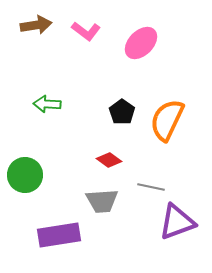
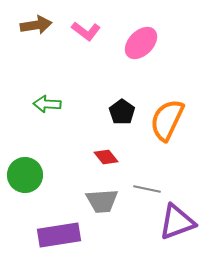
red diamond: moved 3 px left, 3 px up; rotated 15 degrees clockwise
gray line: moved 4 px left, 2 px down
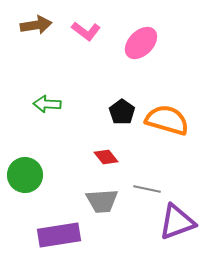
orange semicircle: rotated 81 degrees clockwise
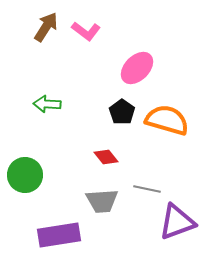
brown arrow: moved 10 px right, 2 px down; rotated 48 degrees counterclockwise
pink ellipse: moved 4 px left, 25 px down
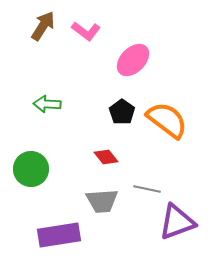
brown arrow: moved 3 px left, 1 px up
pink ellipse: moved 4 px left, 8 px up
orange semicircle: rotated 21 degrees clockwise
green circle: moved 6 px right, 6 px up
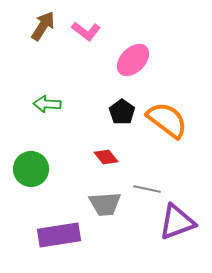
gray trapezoid: moved 3 px right, 3 px down
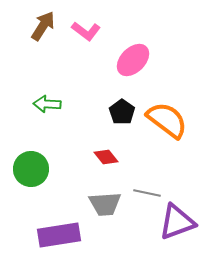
gray line: moved 4 px down
